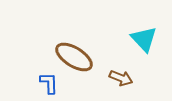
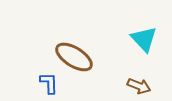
brown arrow: moved 18 px right, 8 px down
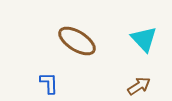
brown ellipse: moved 3 px right, 16 px up
brown arrow: rotated 55 degrees counterclockwise
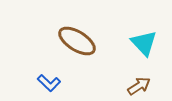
cyan triangle: moved 4 px down
blue L-shape: rotated 135 degrees clockwise
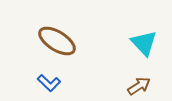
brown ellipse: moved 20 px left
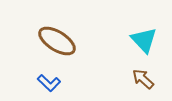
cyan triangle: moved 3 px up
brown arrow: moved 4 px right, 7 px up; rotated 105 degrees counterclockwise
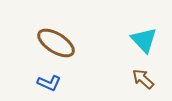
brown ellipse: moved 1 px left, 2 px down
blue L-shape: rotated 20 degrees counterclockwise
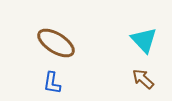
blue L-shape: moved 3 px right; rotated 75 degrees clockwise
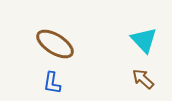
brown ellipse: moved 1 px left, 1 px down
